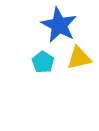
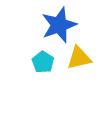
blue star: rotated 24 degrees clockwise
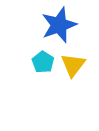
yellow triangle: moved 6 px left, 7 px down; rotated 40 degrees counterclockwise
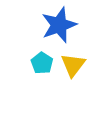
cyan pentagon: moved 1 px left, 1 px down
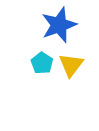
yellow triangle: moved 2 px left
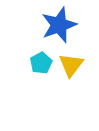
cyan pentagon: moved 1 px left; rotated 10 degrees clockwise
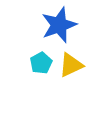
yellow triangle: rotated 28 degrees clockwise
